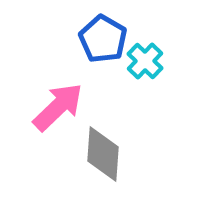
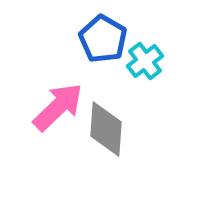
cyan cross: rotated 9 degrees clockwise
gray diamond: moved 3 px right, 25 px up
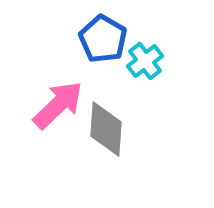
pink arrow: moved 2 px up
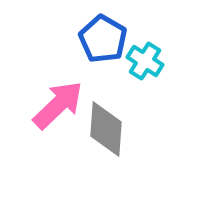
cyan cross: rotated 21 degrees counterclockwise
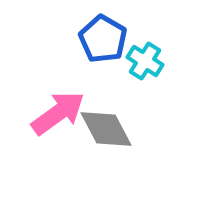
pink arrow: moved 8 px down; rotated 8 degrees clockwise
gray diamond: rotated 32 degrees counterclockwise
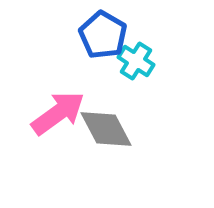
blue pentagon: moved 4 px up
cyan cross: moved 9 px left
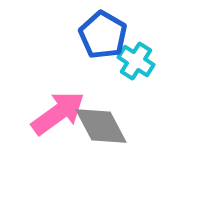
gray diamond: moved 5 px left, 3 px up
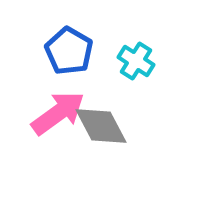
blue pentagon: moved 34 px left, 16 px down
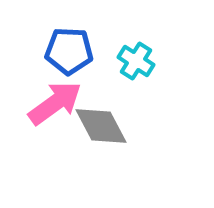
blue pentagon: rotated 27 degrees counterclockwise
pink arrow: moved 3 px left, 10 px up
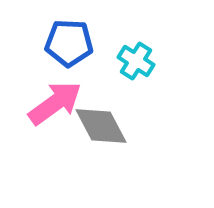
blue pentagon: moved 8 px up
